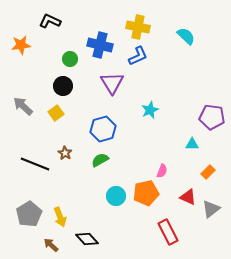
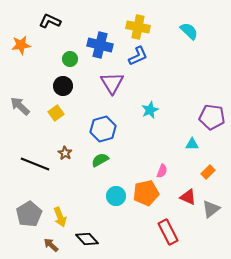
cyan semicircle: moved 3 px right, 5 px up
gray arrow: moved 3 px left
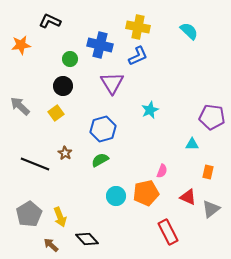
orange rectangle: rotated 32 degrees counterclockwise
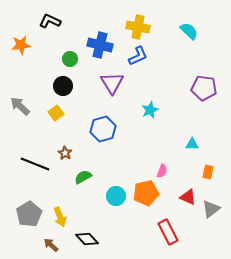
purple pentagon: moved 8 px left, 29 px up
green semicircle: moved 17 px left, 17 px down
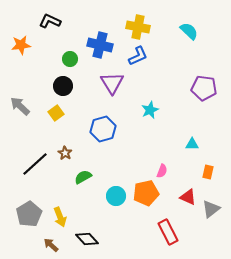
black line: rotated 64 degrees counterclockwise
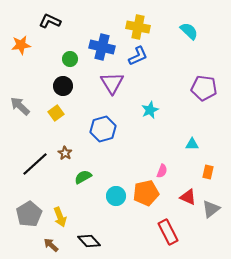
blue cross: moved 2 px right, 2 px down
black diamond: moved 2 px right, 2 px down
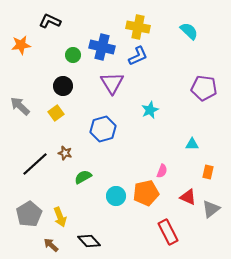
green circle: moved 3 px right, 4 px up
brown star: rotated 16 degrees counterclockwise
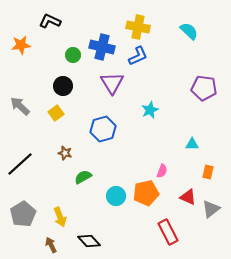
black line: moved 15 px left
gray pentagon: moved 6 px left
brown arrow: rotated 21 degrees clockwise
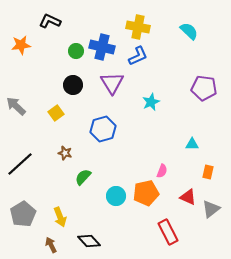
green circle: moved 3 px right, 4 px up
black circle: moved 10 px right, 1 px up
gray arrow: moved 4 px left
cyan star: moved 1 px right, 8 px up
green semicircle: rotated 18 degrees counterclockwise
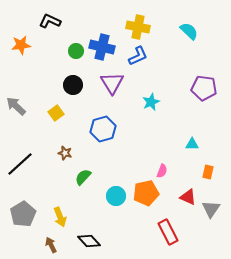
gray triangle: rotated 18 degrees counterclockwise
